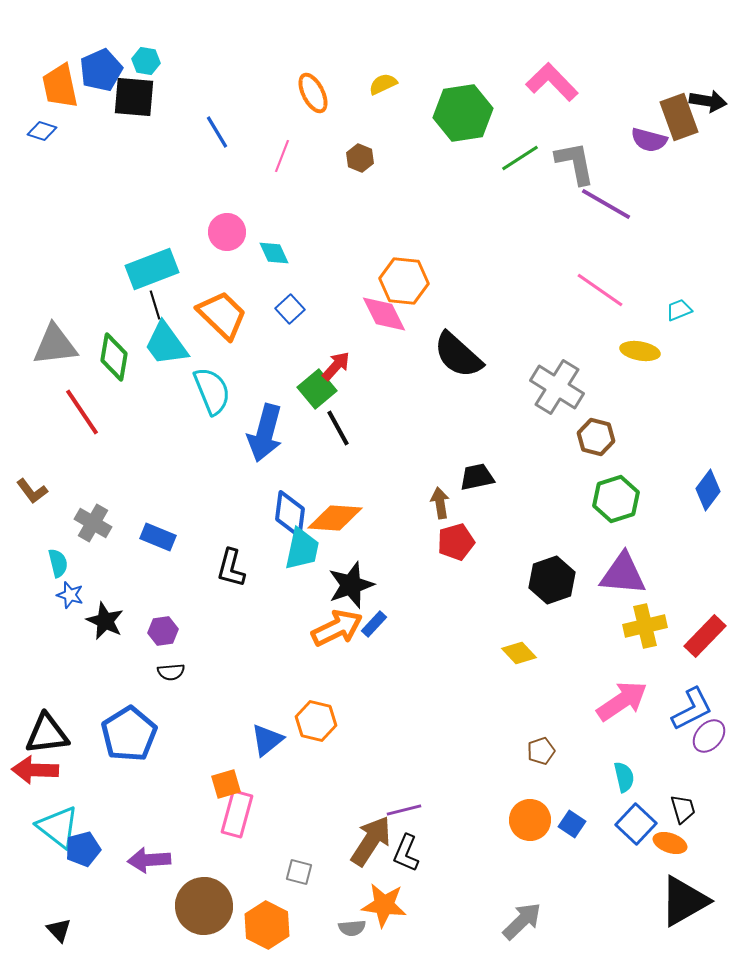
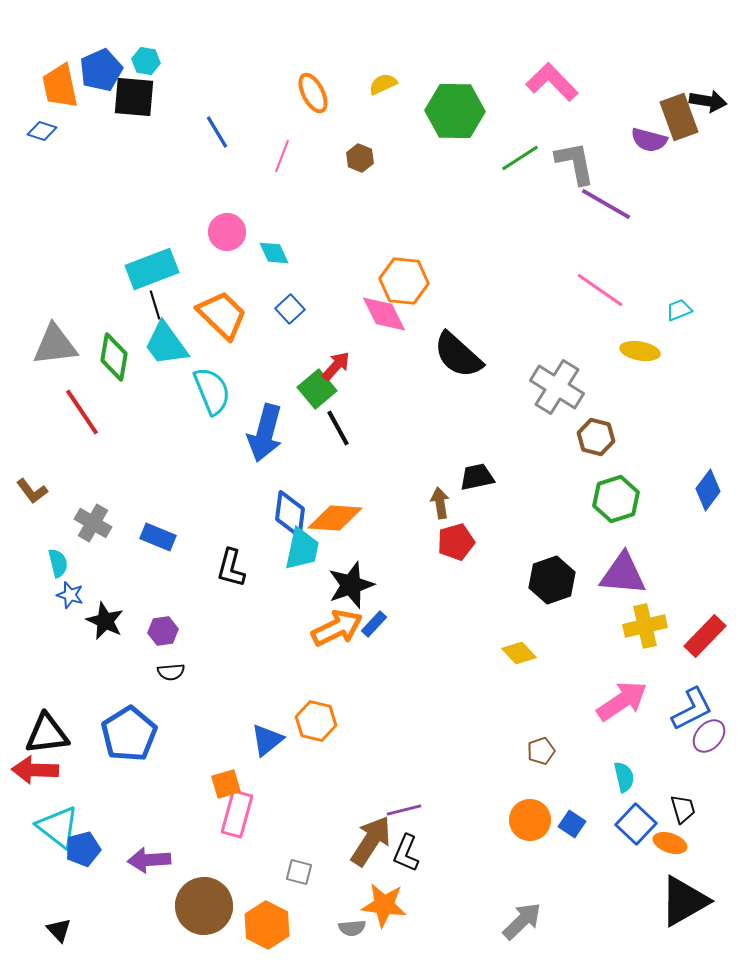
green hexagon at (463, 113): moved 8 px left, 2 px up; rotated 10 degrees clockwise
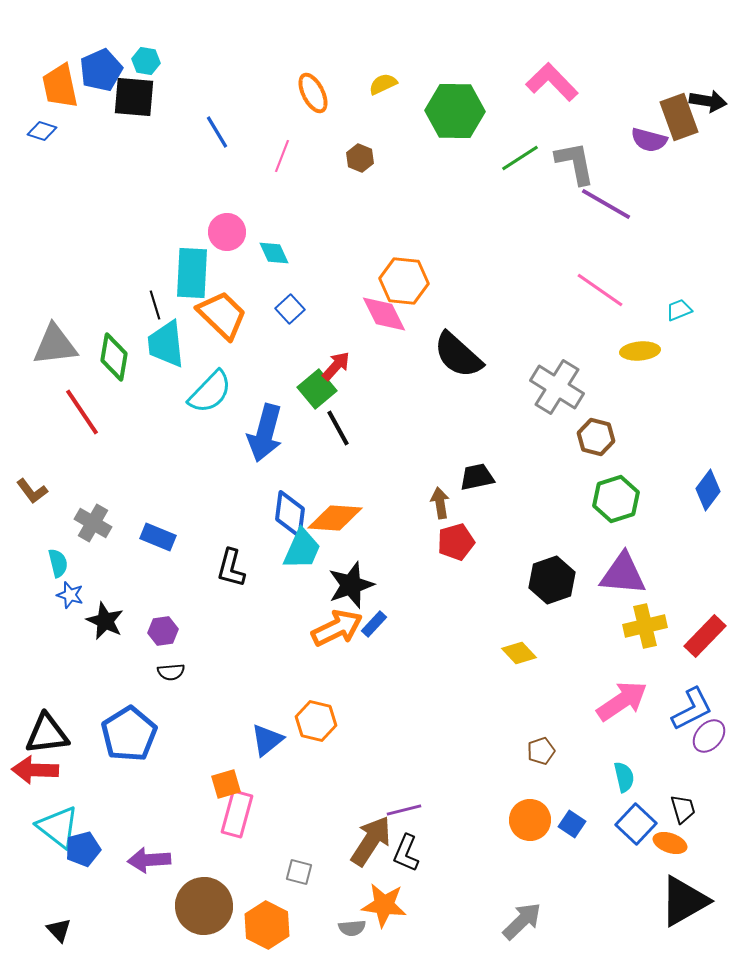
cyan rectangle at (152, 269): moved 40 px right, 4 px down; rotated 66 degrees counterclockwise
cyan trapezoid at (166, 344): rotated 30 degrees clockwise
yellow ellipse at (640, 351): rotated 15 degrees counterclockwise
cyan semicircle at (212, 391): moved 2 px left, 1 px down; rotated 66 degrees clockwise
cyan trapezoid at (302, 549): rotated 12 degrees clockwise
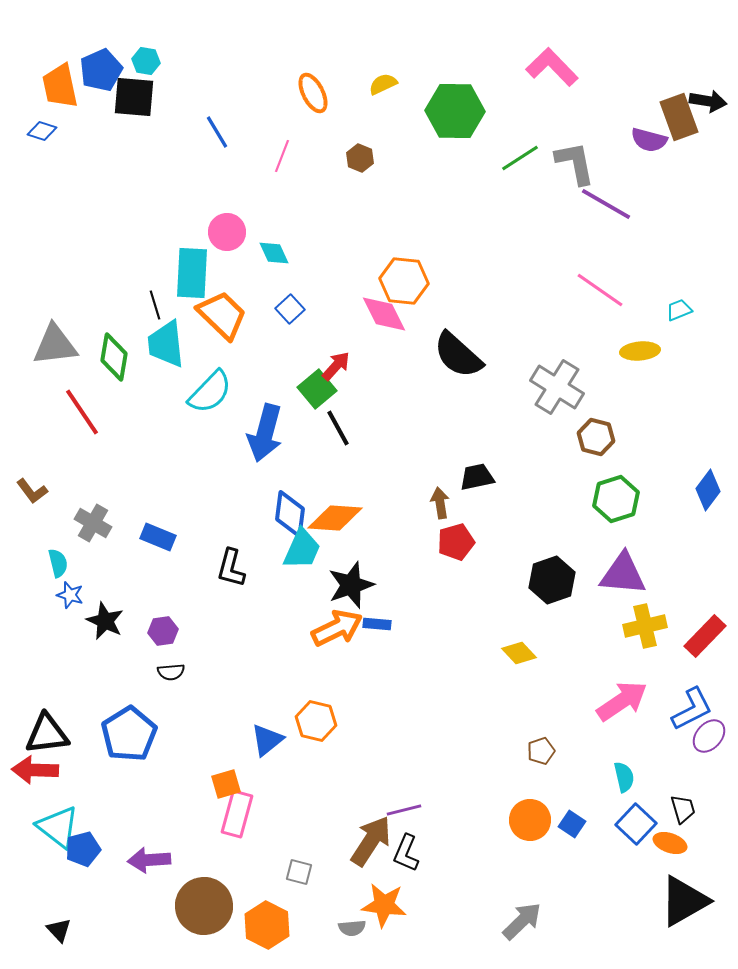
pink L-shape at (552, 82): moved 15 px up
blue rectangle at (374, 624): moved 3 px right; rotated 52 degrees clockwise
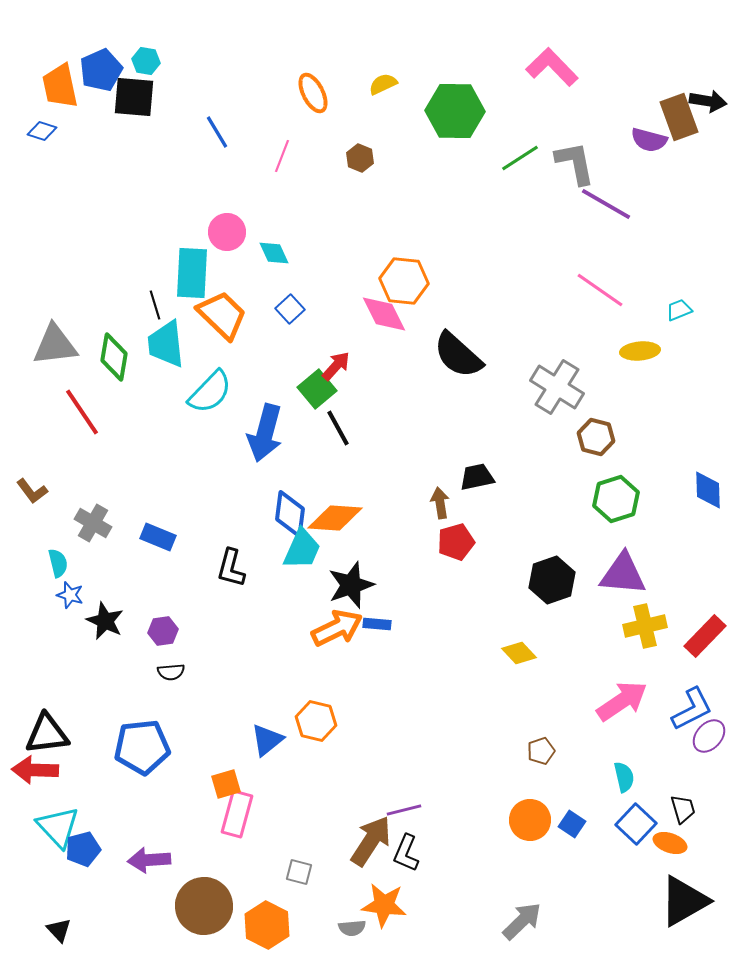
blue diamond at (708, 490): rotated 39 degrees counterclockwise
blue pentagon at (129, 734): moved 13 px right, 13 px down; rotated 26 degrees clockwise
cyan triangle at (58, 827): rotated 9 degrees clockwise
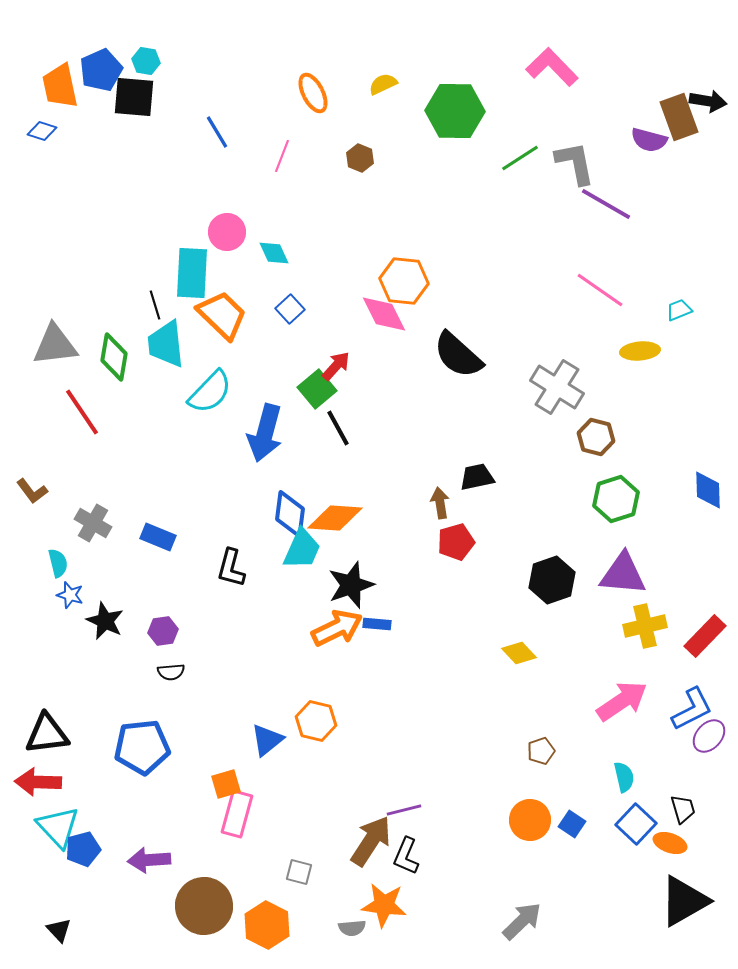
red arrow at (35, 770): moved 3 px right, 12 px down
black L-shape at (406, 853): moved 3 px down
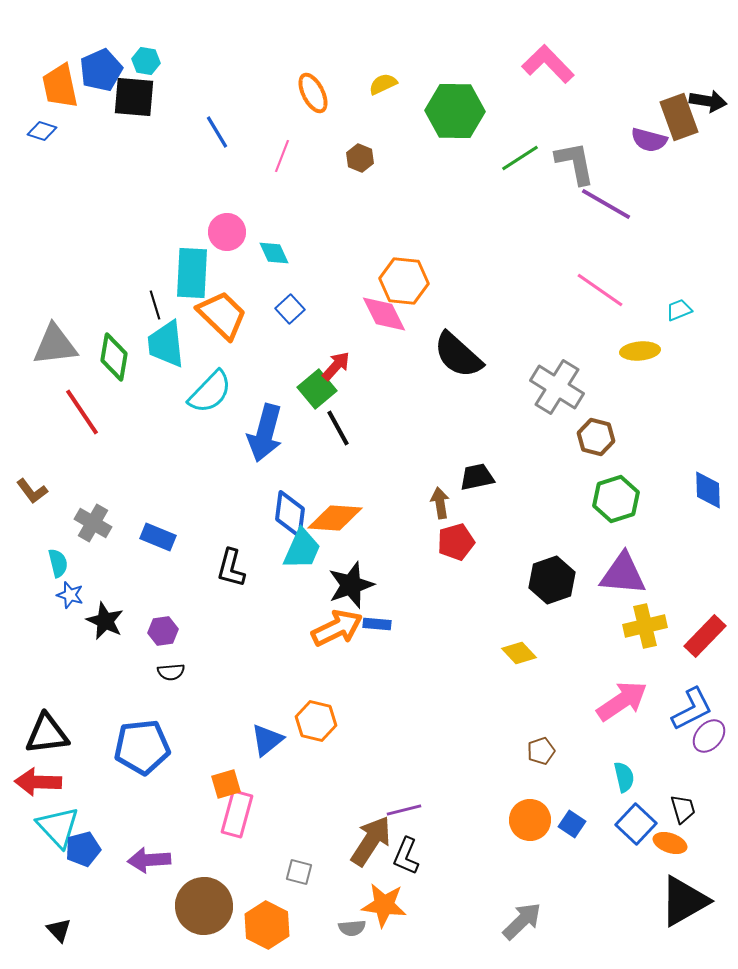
pink L-shape at (552, 67): moved 4 px left, 3 px up
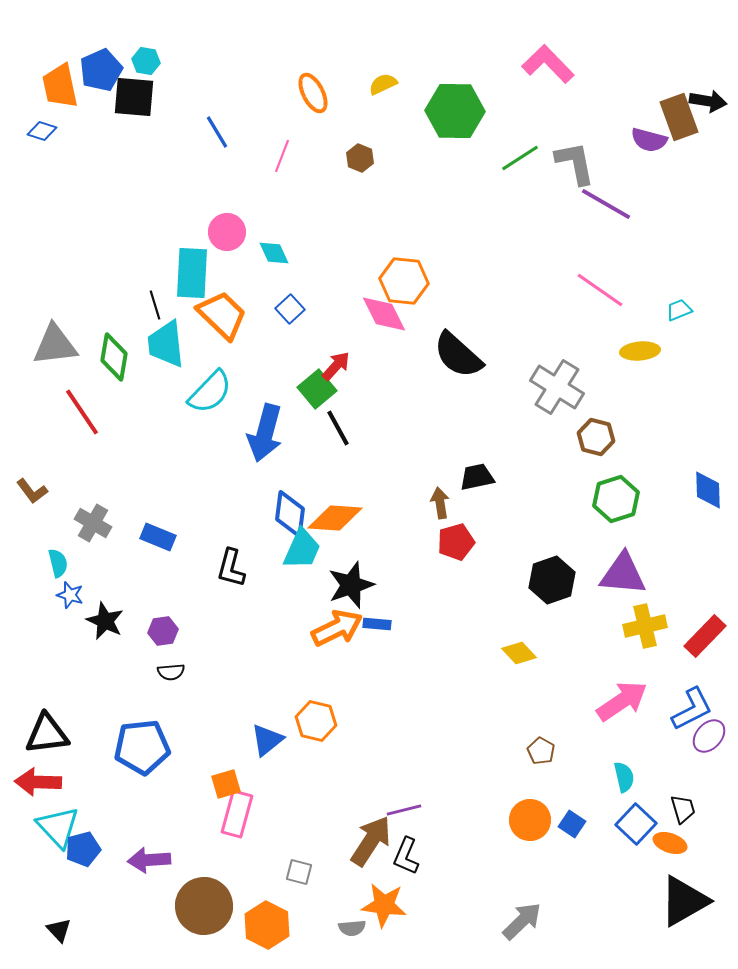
brown pentagon at (541, 751): rotated 24 degrees counterclockwise
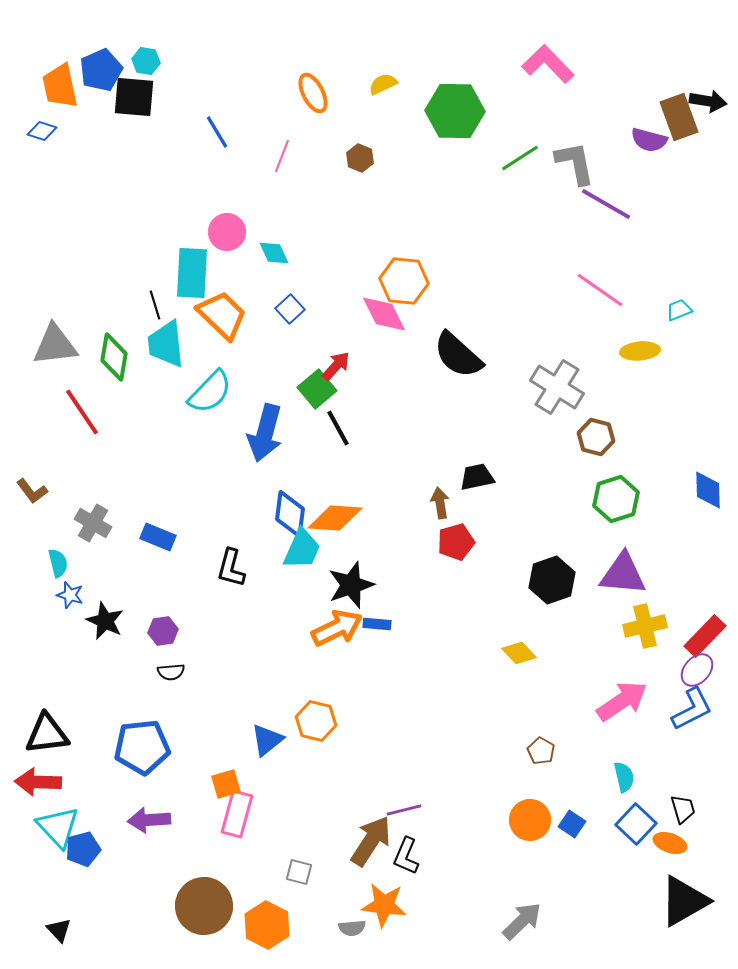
purple ellipse at (709, 736): moved 12 px left, 66 px up
purple arrow at (149, 860): moved 40 px up
